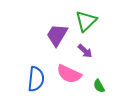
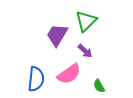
pink semicircle: rotated 60 degrees counterclockwise
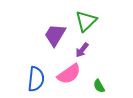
purple trapezoid: moved 2 px left
purple arrow: moved 3 px left, 1 px up; rotated 84 degrees clockwise
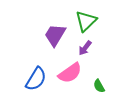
purple arrow: moved 3 px right, 2 px up
pink semicircle: moved 1 px right, 1 px up
blue semicircle: rotated 25 degrees clockwise
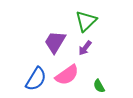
purple trapezoid: moved 7 px down
pink semicircle: moved 3 px left, 2 px down
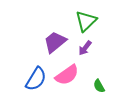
purple trapezoid: rotated 20 degrees clockwise
